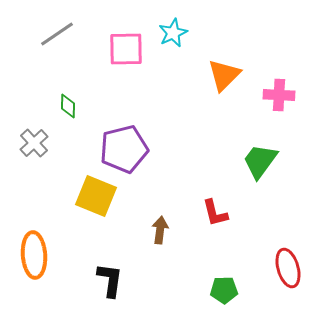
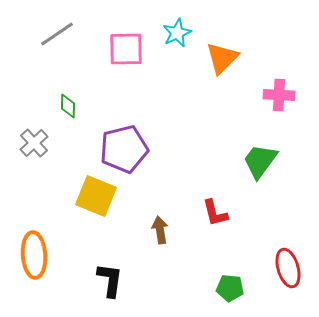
cyan star: moved 4 px right
orange triangle: moved 2 px left, 17 px up
brown arrow: rotated 16 degrees counterclockwise
green pentagon: moved 6 px right, 2 px up; rotated 8 degrees clockwise
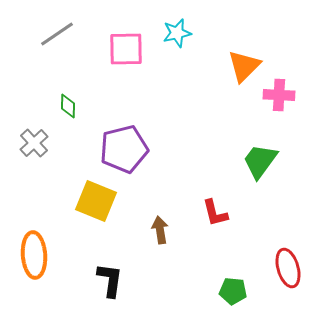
cyan star: rotated 12 degrees clockwise
orange triangle: moved 22 px right, 8 px down
yellow square: moved 5 px down
green pentagon: moved 3 px right, 3 px down
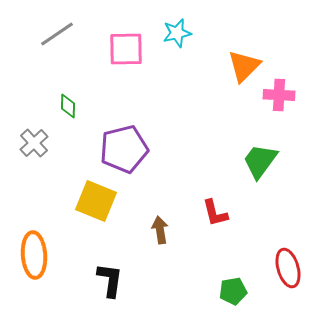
green pentagon: rotated 16 degrees counterclockwise
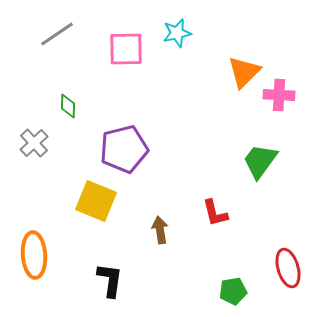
orange triangle: moved 6 px down
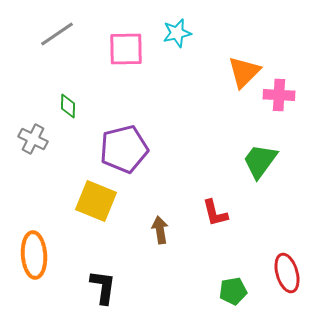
gray cross: moved 1 px left, 4 px up; rotated 20 degrees counterclockwise
red ellipse: moved 1 px left, 5 px down
black L-shape: moved 7 px left, 7 px down
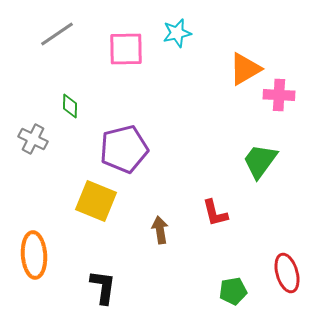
orange triangle: moved 1 px right, 3 px up; rotated 15 degrees clockwise
green diamond: moved 2 px right
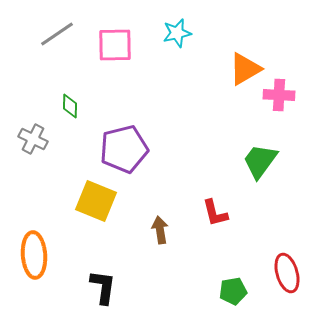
pink square: moved 11 px left, 4 px up
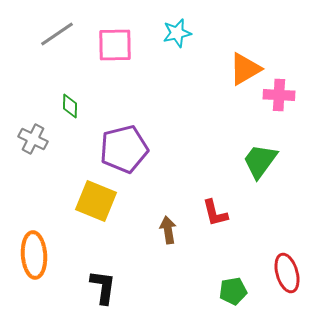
brown arrow: moved 8 px right
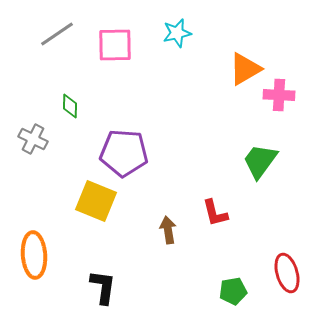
purple pentagon: moved 4 px down; rotated 18 degrees clockwise
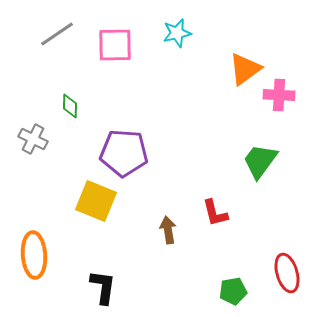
orange triangle: rotated 6 degrees counterclockwise
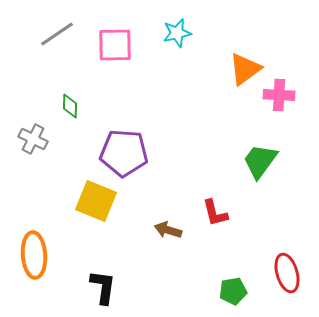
brown arrow: rotated 64 degrees counterclockwise
